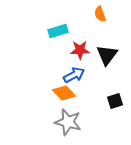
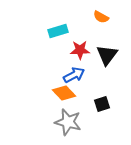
orange semicircle: moved 1 px right, 3 px down; rotated 42 degrees counterclockwise
black square: moved 13 px left, 3 px down
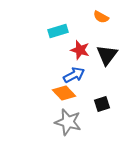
red star: rotated 18 degrees clockwise
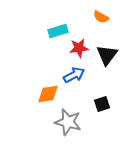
red star: moved 1 px left, 2 px up; rotated 24 degrees counterclockwise
orange diamond: moved 16 px left, 1 px down; rotated 55 degrees counterclockwise
